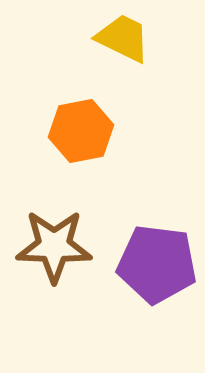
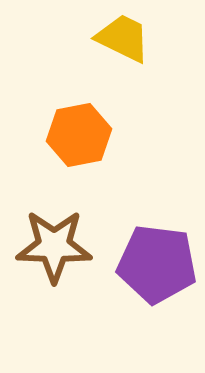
orange hexagon: moved 2 px left, 4 px down
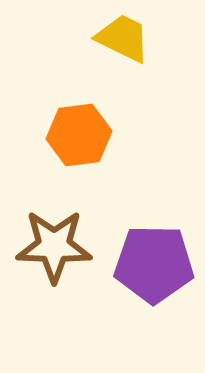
orange hexagon: rotated 4 degrees clockwise
purple pentagon: moved 3 px left; rotated 6 degrees counterclockwise
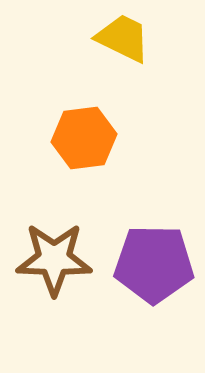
orange hexagon: moved 5 px right, 3 px down
brown star: moved 13 px down
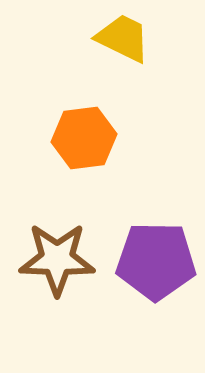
brown star: moved 3 px right
purple pentagon: moved 2 px right, 3 px up
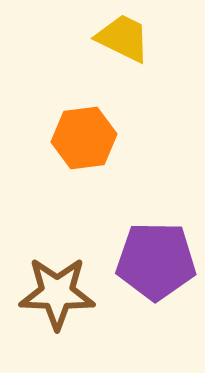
brown star: moved 34 px down
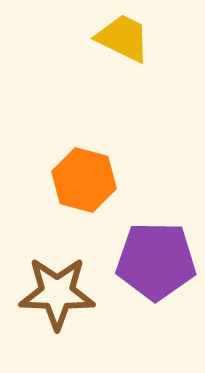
orange hexagon: moved 42 px down; rotated 22 degrees clockwise
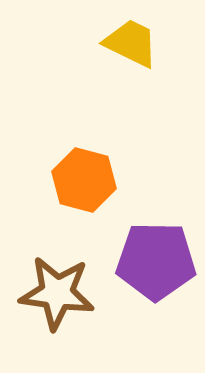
yellow trapezoid: moved 8 px right, 5 px down
brown star: rotated 6 degrees clockwise
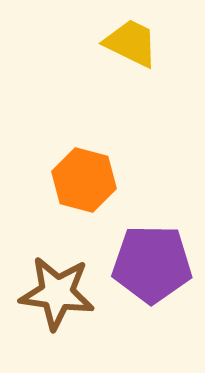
purple pentagon: moved 4 px left, 3 px down
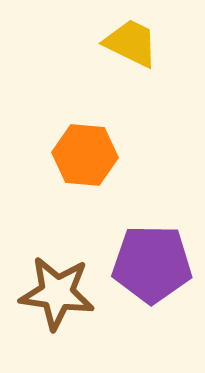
orange hexagon: moved 1 px right, 25 px up; rotated 10 degrees counterclockwise
